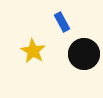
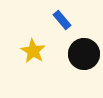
blue rectangle: moved 2 px up; rotated 12 degrees counterclockwise
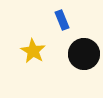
blue rectangle: rotated 18 degrees clockwise
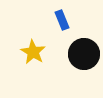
yellow star: moved 1 px down
